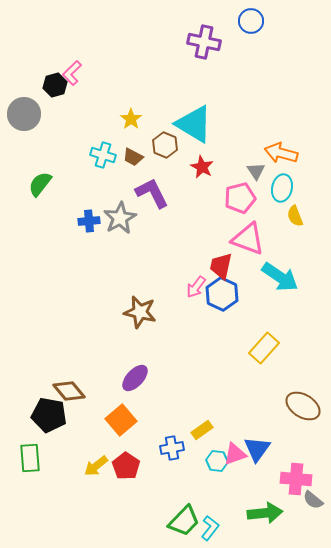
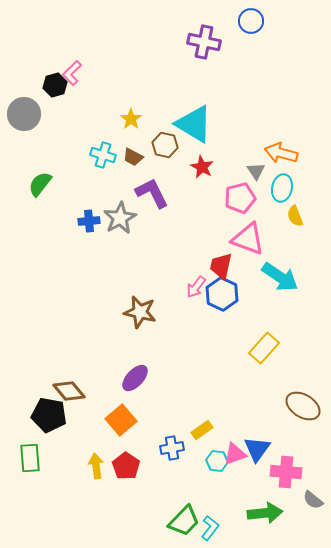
brown hexagon at (165, 145): rotated 10 degrees counterclockwise
yellow arrow at (96, 466): rotated 120 degrees clockwise
pink cross at (296, 479): moved 10 px left, 7 px up
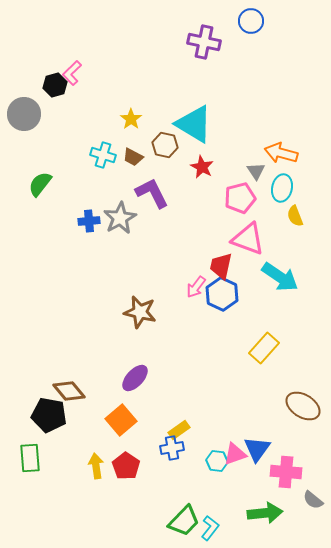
yellow rectangle at (202, 430): moved 23 px left
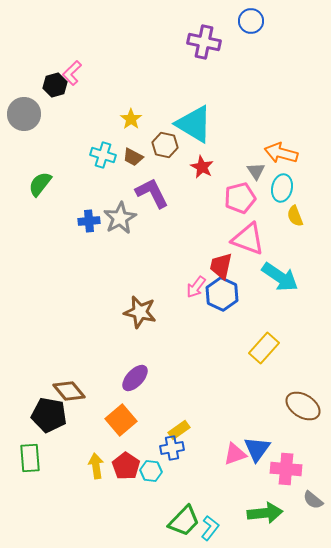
cyan hexagon at (217, 461): moved 66 px left, 10 px down
pink cross at (286, 472): moved 3 px up
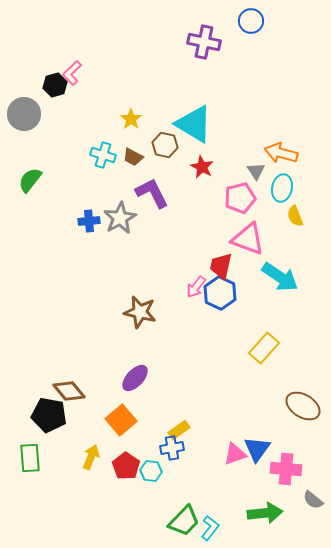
green semicircle at (40, 184): moved 10 px left, 4 px up
blue hexagon at (222, 294): moved 2 px left, 1 px up
yellow arrow at (96, 466): moved 5 px left, 9 px up; rotated 30 degrees clockwise
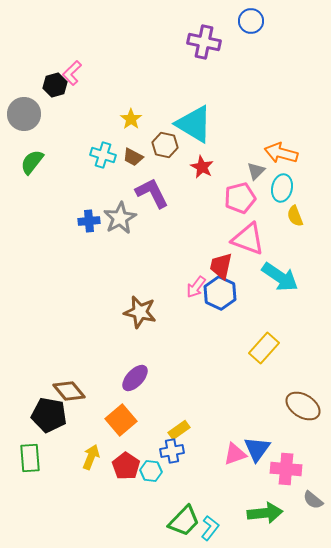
gray triangle at (256, 171): rotated 18 degrees clockwise
green semicircle at (30, 180): moved 2 px right, 18 px up
blue cross at (172, 448): moved 3 px down
